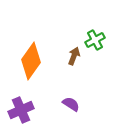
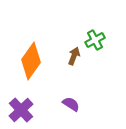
purple cross: rotated 20 degrees counterclockwise
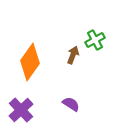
brown arrow: moved 1 px left, 1 px up
orange diamond: moved 1 px left, 1 px down
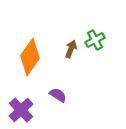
brown arrow: moved 2 px left, 6 px up
orange diamond: moved 5 px up
purple semicircle: moved 13 px left, 9 px up
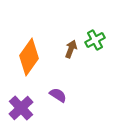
orange diamond: moved 1 px left
purple cross: moved 2 px up
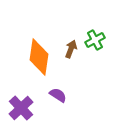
orange diamond: moved 10 px right; rotated 27 degrees counterclockwise
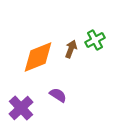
orange diamond: moved 1 px left; rotated 60 degrees clockwise
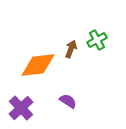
green cross: moved 2 px right
orange diamond: moved 8 px down; rotated 15 degrees clockwise
purple semicircle: moved 10 px right, 6 px down
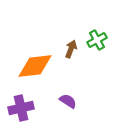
orange diamond: moved 3 px left, 1 px down
purple cross: rotated 30 degrees clockwise
